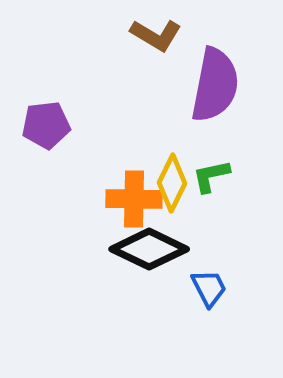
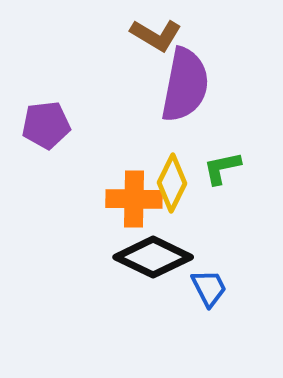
purple semicircle: moved 30 px left
green L-shape: moved 11 px right, 8 px up
black diamond: moved 4 px right, 8 px down
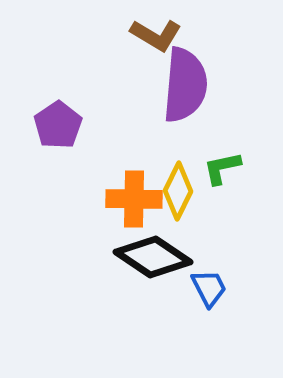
purple semicircle: rotated 6 degrees counterclockwise
purple pentagon: moved 12 px right; rotated 27 degrees counterclockwise
yellow diamond: moved 6 px right, 8 px down
black diamond: rotated 8 degrees clockwise
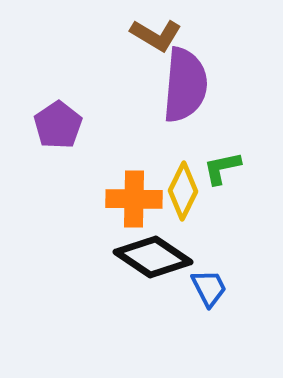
yellow diamond: moved 5 px right
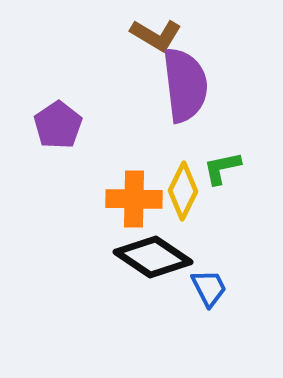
purple semicircle: rotated 12 degrees counterclockwise
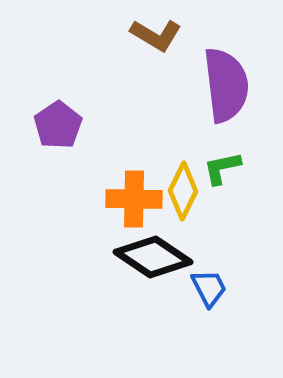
purple semicircle: moved 41 px right
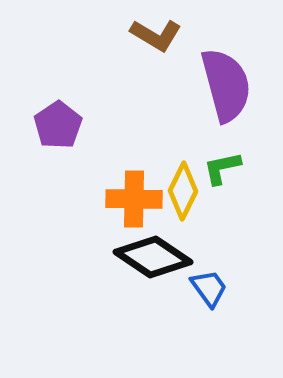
purple semicircle: rotated 8 degrees counterclockwise
blue trapezoid: rotated 9 degrees counterclockwise
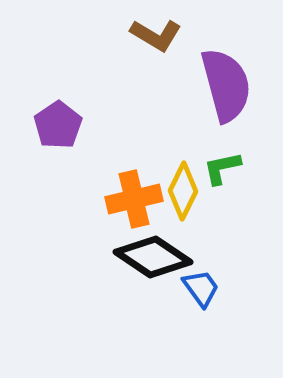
orange cross: rotated 14 degrees counterclockwise
blue trapezoid: moved 8 px left
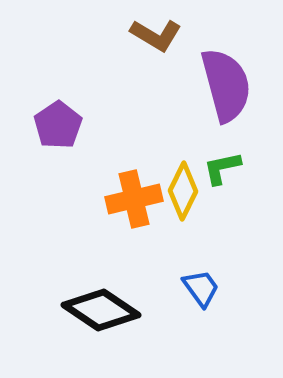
black diamond: moved 52 px left, 53 px down
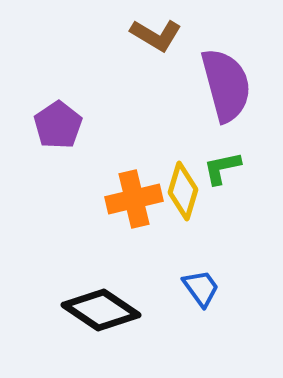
yellow diamond: rotated 10 degrees counterclockwise
